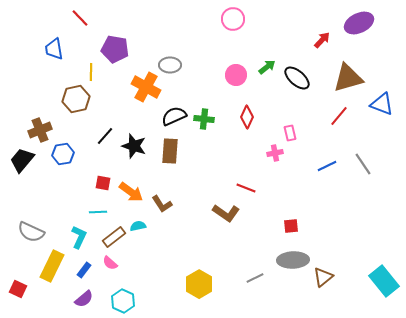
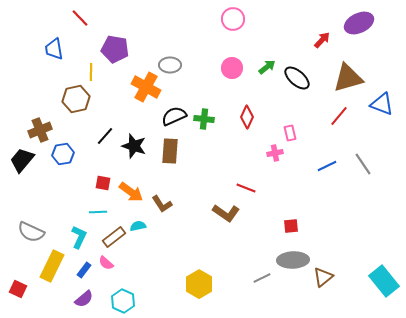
pink circle at (236, 75): moved 4 px left, 7 px up
pink semicircle at (110, 263): moved 4 px left
gray line at (255, 278): moved 7 px right
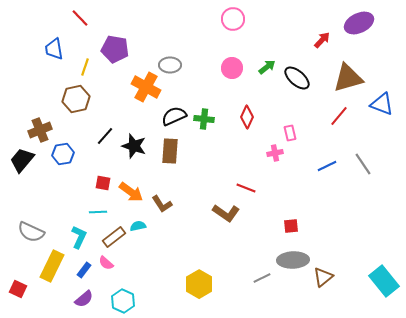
yellow line at (91, 72): moved 6 px left, 5 px up; rotated 18 degrees clockwise
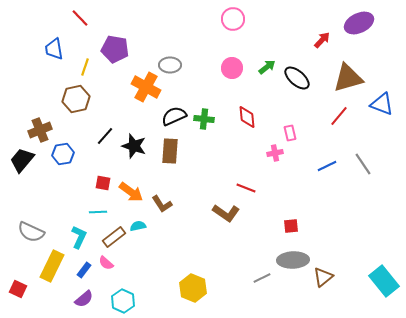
red diamond at (247, 117): rotated 30 degrees counterclockwise
yellow hexagon at (199, 284): moved 6 px left, 4 px down; rotated 8 degrees counterclockwise
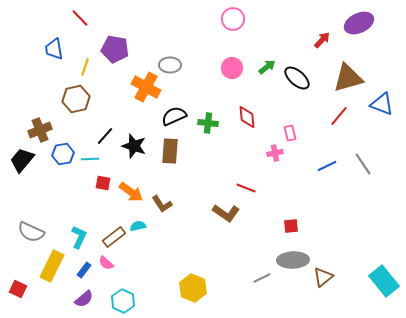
green cross at (204, 119): moved 4 px right, 4 px down
cyan line at (98, 212): moved 8 px left, 53 px up
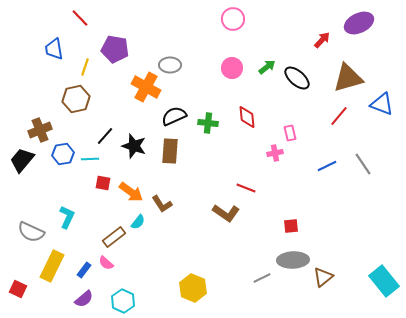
cyan semicircle at (138, 226): moved 4 px up; rotated 140 degrees clockwise
cyan L-shape at (79, 237): moved 12 px left, 20 px up
